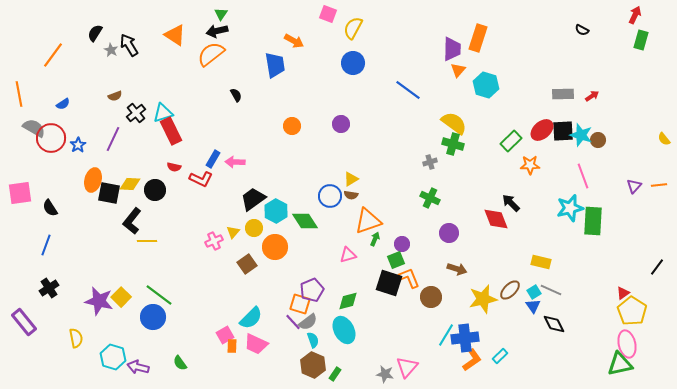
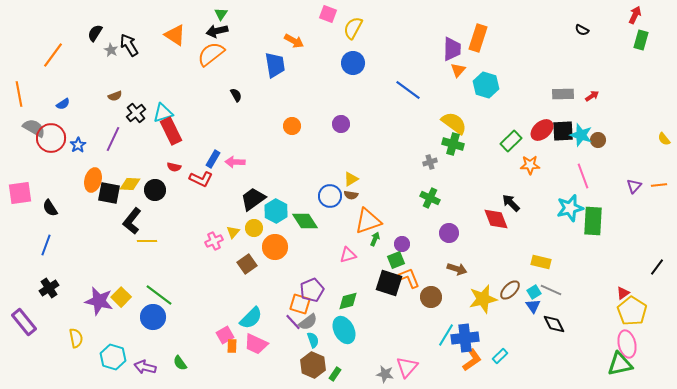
purple arrow at (138, 367): moved 7 px right
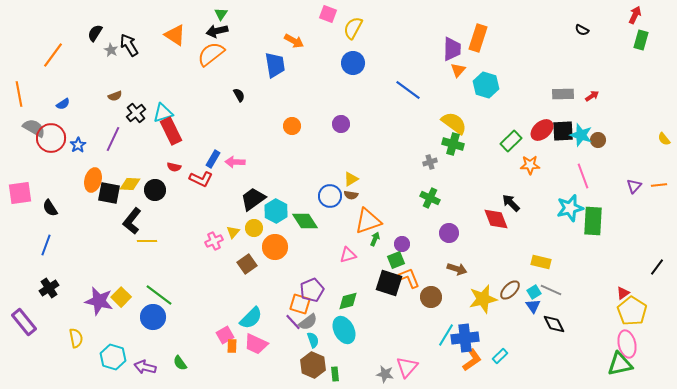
black semicircle at (236, 95): moved 3 px right
green rectangle at (335, 374): rotated 40 degrees counterclockwise
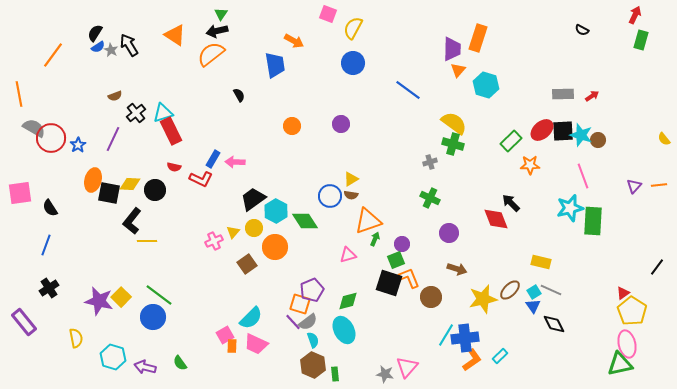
blue semicircle at (63, 104): moved 35 px right, 57 px up
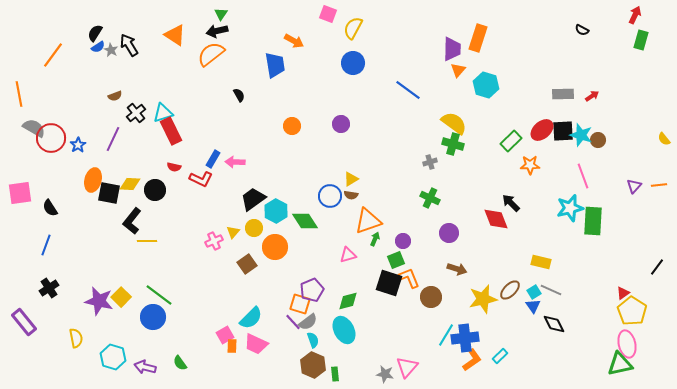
purple circle at (402, 244): moved 1 px right, 3 px up
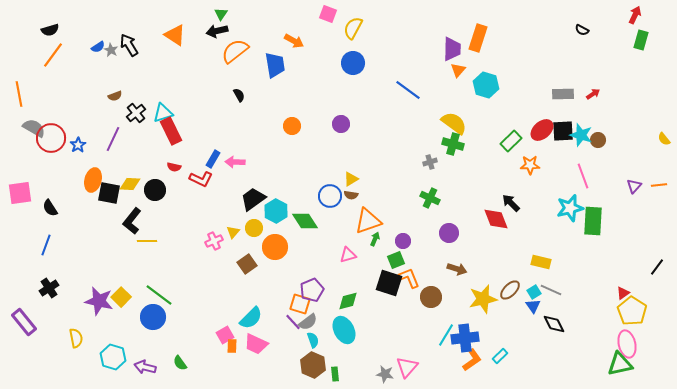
black semicircle at (95, 33): moved 45 px left, 3 px up; rotated 138 degrees counterclockwise
orange semicircle at (211, 54): moved 24 px right, 3 px up
red arrow at (592, 96): moved 1 px right, 2 px up
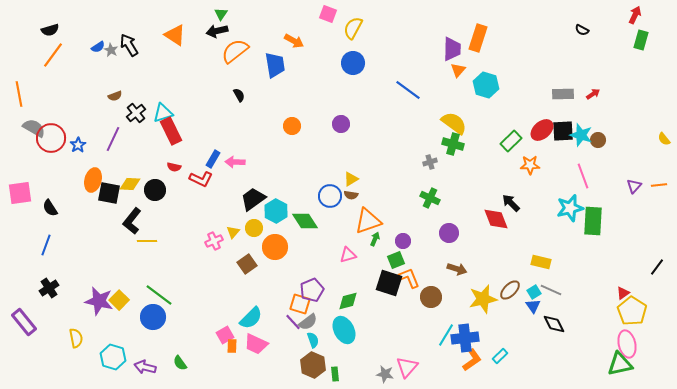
yellow square at (121, 297): moved 2 px left, 3 px down
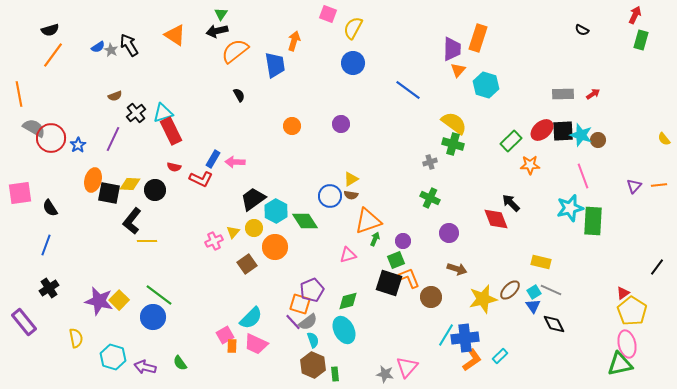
orange arrow at (294, 41): rotated 102 degrees counterclockwise
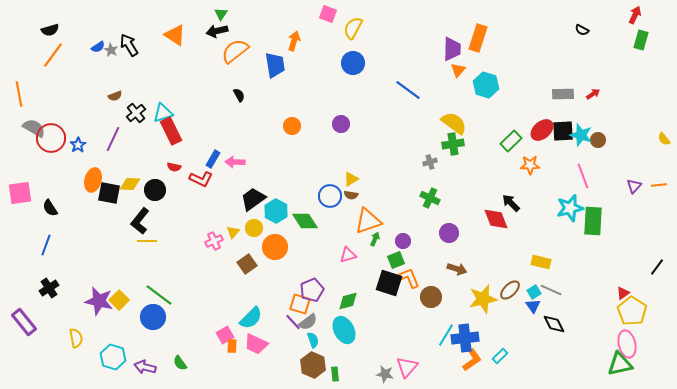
green cross at (453, 144): rotated 25 degrees counterclockwise
black L-shape at (132, 221): moved 8 px right
